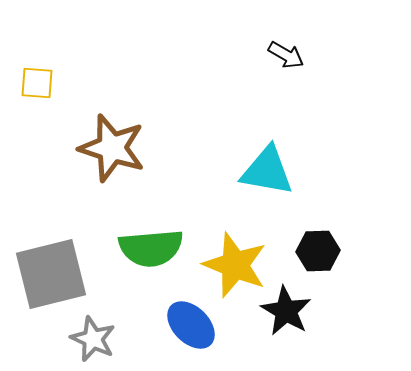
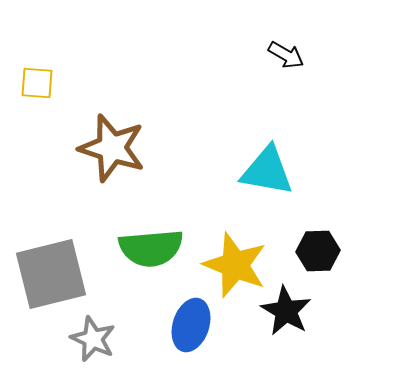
blue ellipse: rotated 63 degrees clockwise
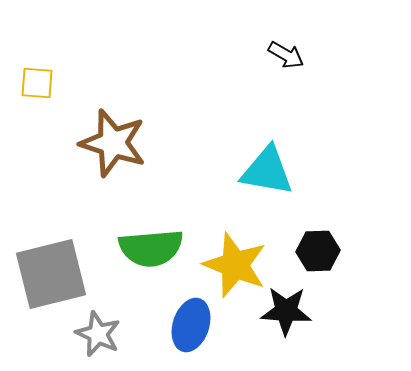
brown star: moved 1 px right, 5 px up
black star: rotated 27 degrees counterclockwise
gray star: moved 5 px right, 5 px up
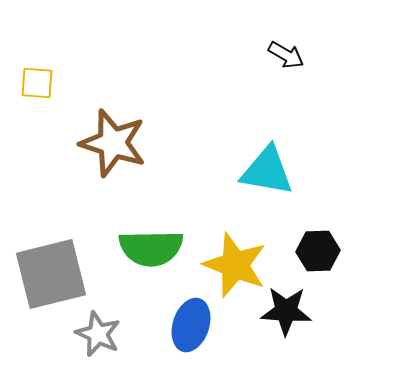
green semicircle: rotated 4 degrees clockwise
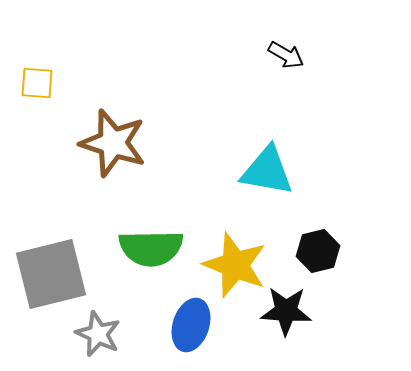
black hexagon: rotated 12 degrees counterclockwise
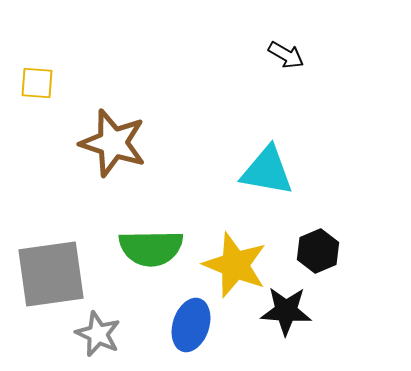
black hexagon: rotated 9 degrees counterclockwise
gray square: rotated 6 degrees clockwise
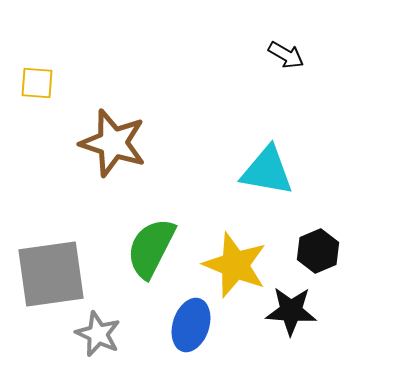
green semicircle: rotated 118 degrees clockwise
black star: moved 5 px right
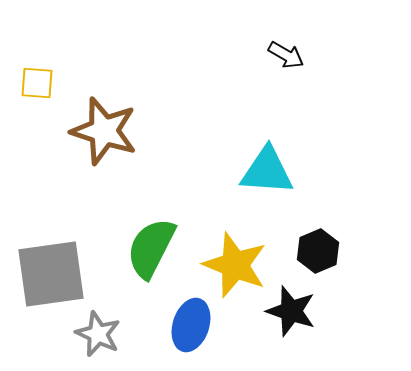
brown star: moved 9 px left, 12 px up
cyan triangle: rotated 6 degrees counterclockwise
black star: rotated 15 degrees clockwise
